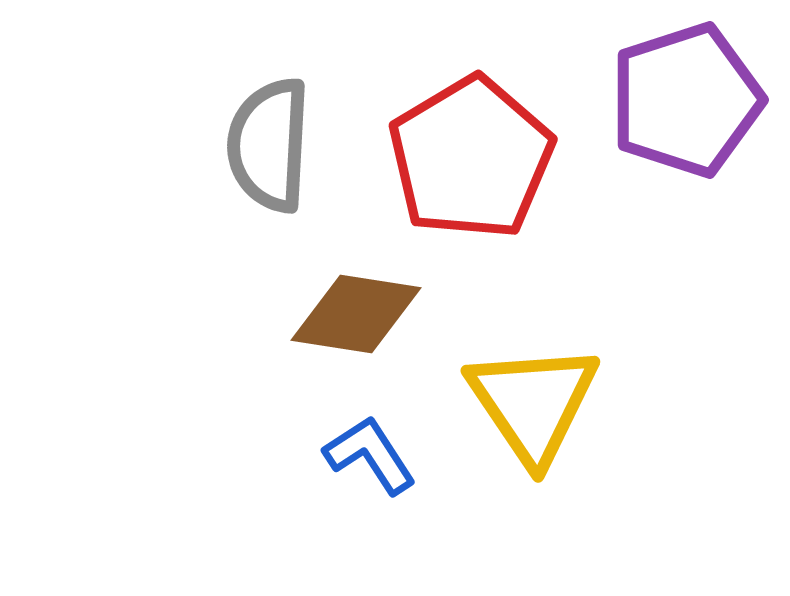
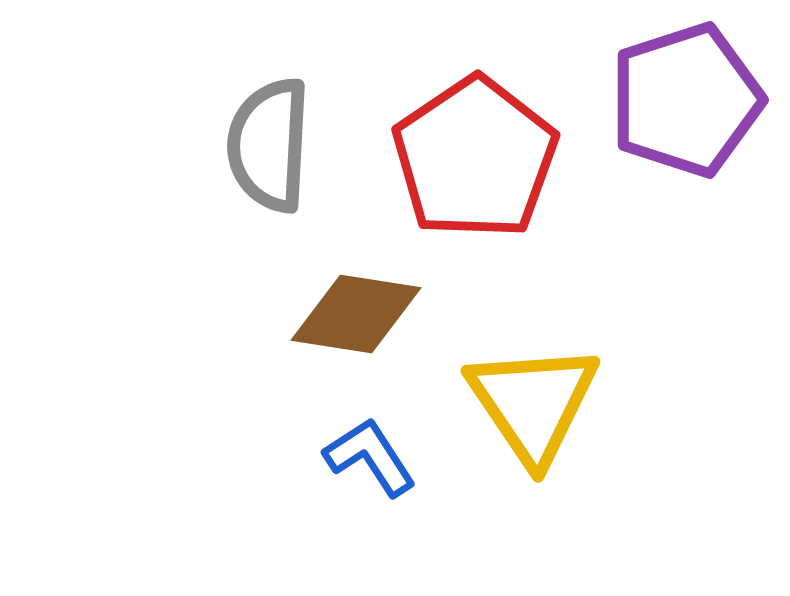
red pentagon: moved 4 px right; rotated 3 degrees counterclockwise
blue L-shape: moved 2 px down
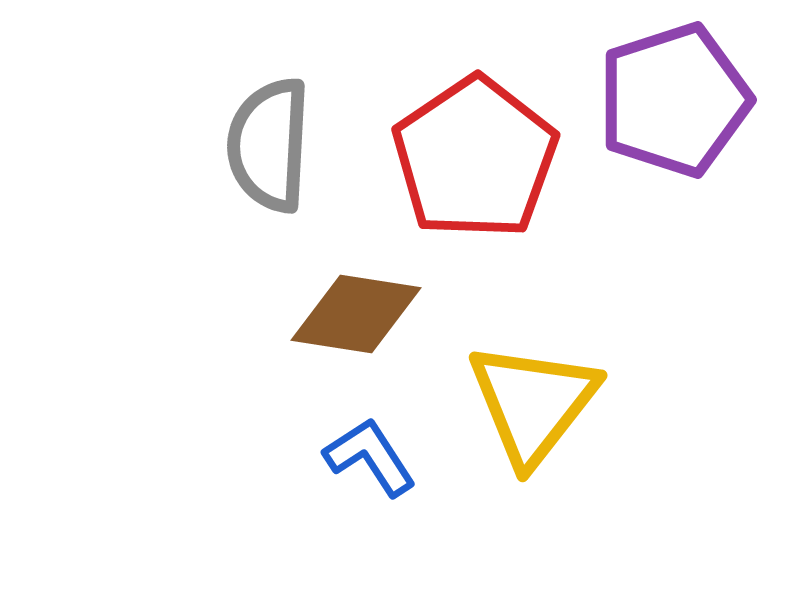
purple pentagon: moved 12 px left
yellow triangle: rotated 12 degrees clockwise
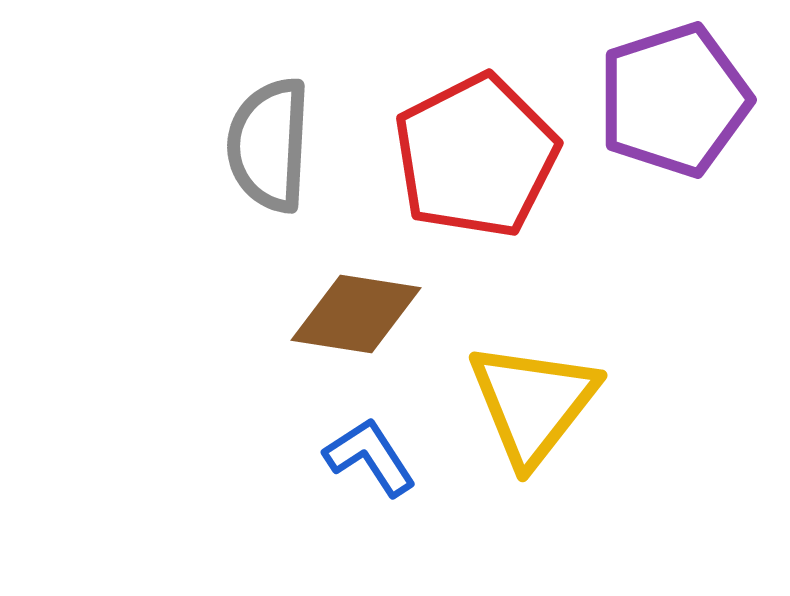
red pentagon: moved 1 px right, 2 px up; rotated 7 degrees clockwise
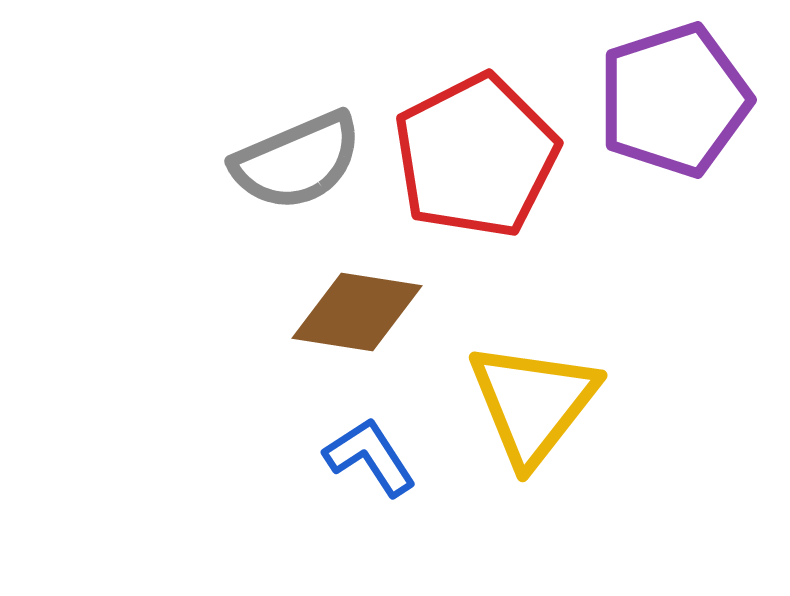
gray semicircle: moved 28 px right, 16 px down; rotated 116 degrees counterclockwise
brown diamond: moved 1 px right, 2 px up
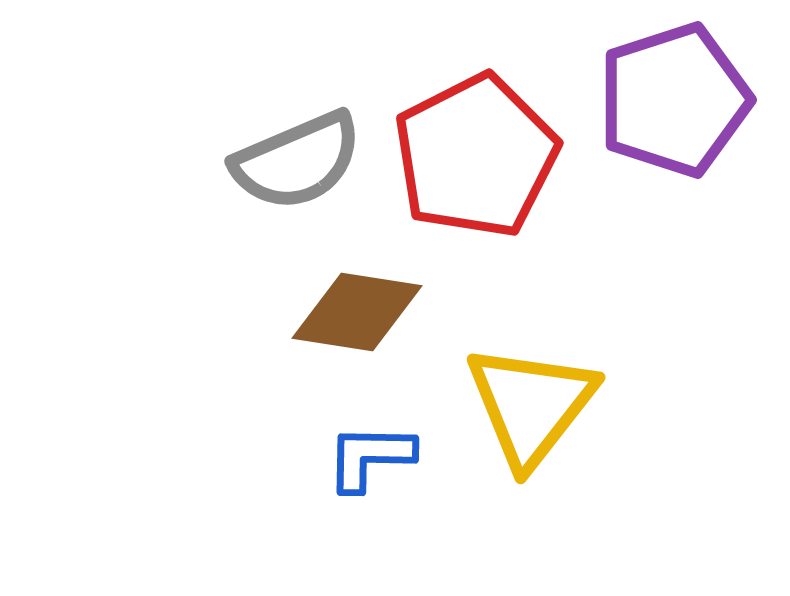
yellow triangle: moved 2 px left, 2 px down
blue L-shape: rotated 56 degrees counterclockwise
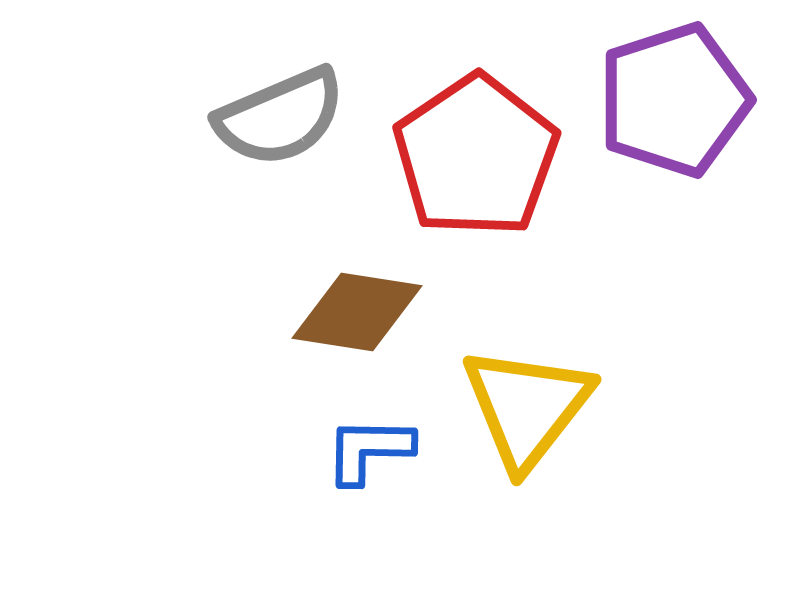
red pentagon: rotated 7 degrees counterclockwise
gray semicircle: moved 17 px left, 44 px up
yellow triangle: moved 4 px left, 2 px down
blue L-shape: moved 1 px left, 7 px up
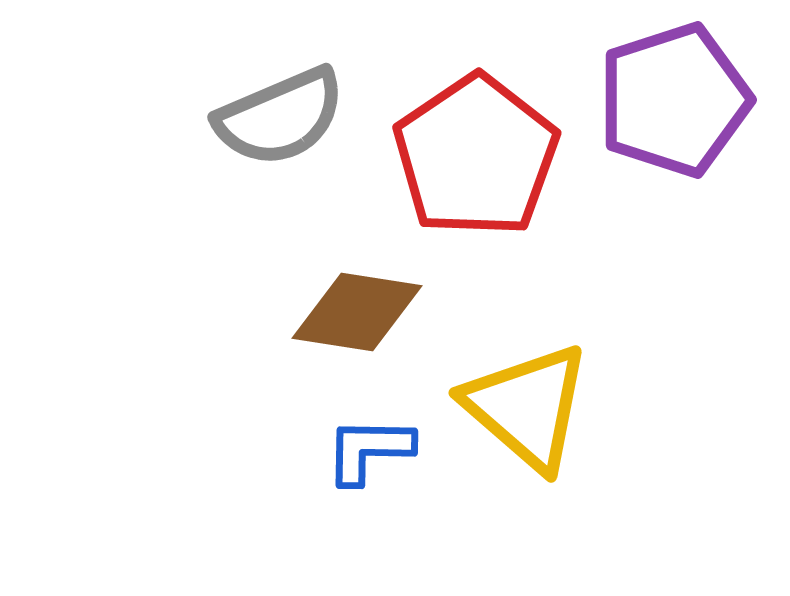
yellow triangle: rotated 27 degrees counterclockwise
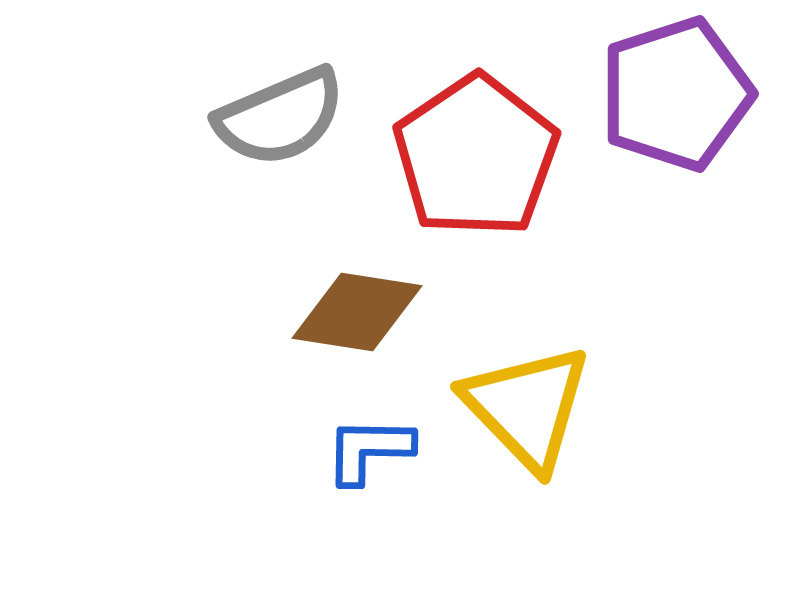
purple pentagon: moved 2 px right, 6 px up
yellow triangle: rotated 5 degrees clockwise
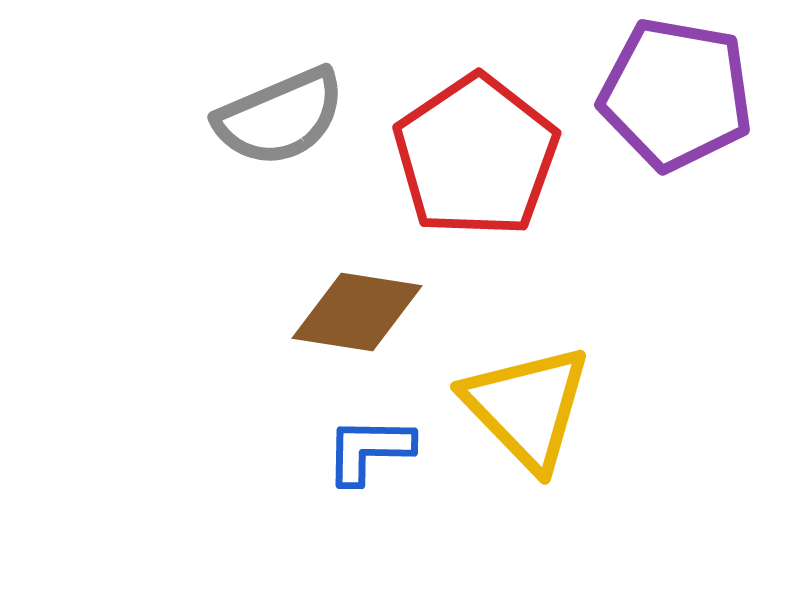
purple pentagon: rotated 28 degrees clockwise
